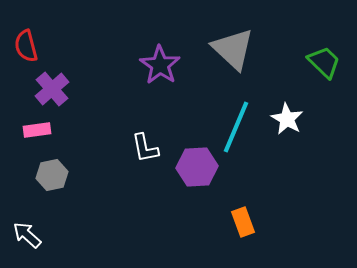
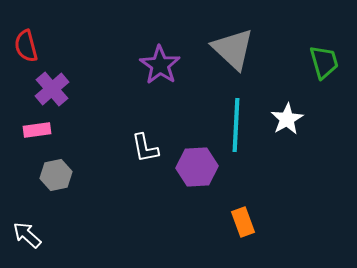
green trapezoid: rotated 30 degrees clockwise
white star: rotated 12 degrees clockwise
cyan line: moved 2 px up; rotated 20 degrees counterclockwise
gray hexagon: moved 4 px right
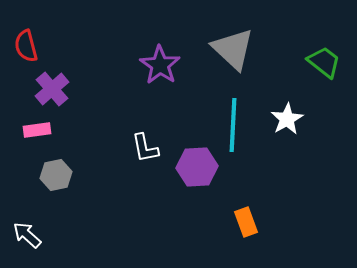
green trapezoid: rotated 36 degrees counterclockwise
cyan line: moved 3 px left
orange rectangle: moved 3 px right
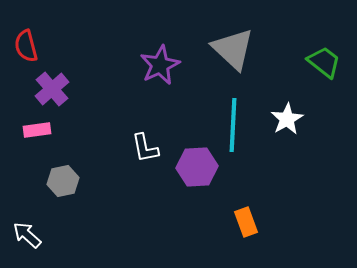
purple star: rotated 12 degrees clockwise
gray hexagon: moved 7 px right, 6 px down
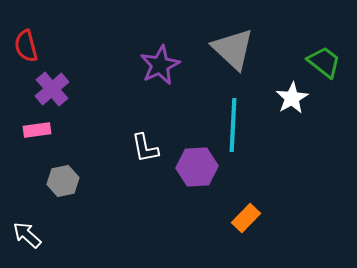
white star: moved 5 px right, 21 px up
orange rectangle: moved 4 px up; rotated 64 degrees clockwise
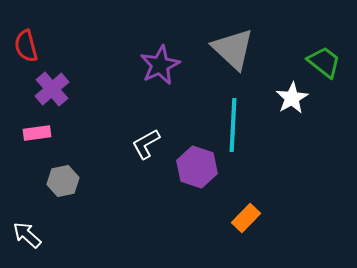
pink rectangle: moved 3 px down
white L-shape: moved 1 px right, 4 px up; rotated 72 degrees clockwise
purple hexagon: rotated 21 degrees clockwise
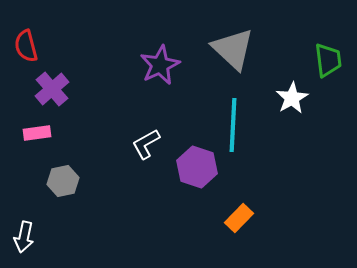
green trapezoid: moved 4 px right, 2 px up; rotated 45 degrees clockwise
orange rectangle: moved 7 px left
white arrow: moved 3 px left, 2 px down; rotated 120 degrees counterclockwise
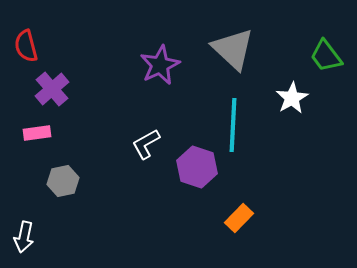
green trapezoid: moved 2 px left, 4 px up; rotated 150 degrees clockwise
